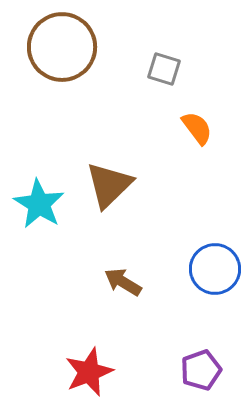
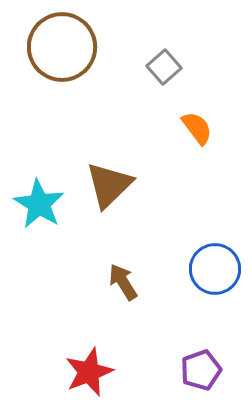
gray square: moved 2 px up; rotated 32 degrees clockwise
brown arrow: rotated 27 degrees clockwise
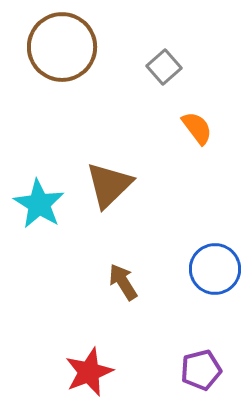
purple pentagon: rotated 6 degrees clockwise
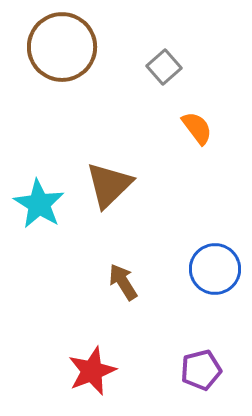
red star: moved 3 px right, 1 px up
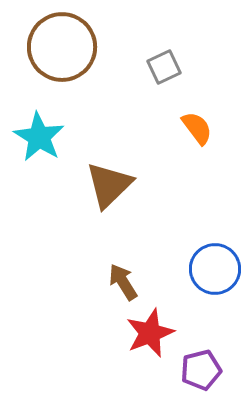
gray square: rotated 16 degrees clockwise
cyan star: moved 67 px up
red star: moved 58 px right, 38 px up
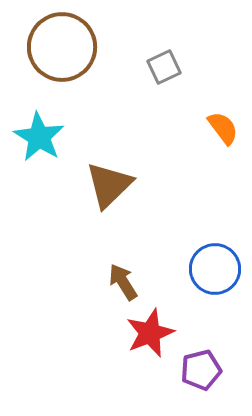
orange semicircle: moved 26 px right
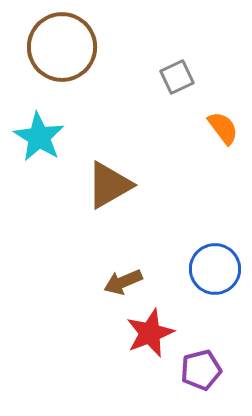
gray square: moved 13 px right, 10 px down
brown triangle: rotated 14 degrees clockwise
brown arrow: rotated 81 degrees counterclockwise
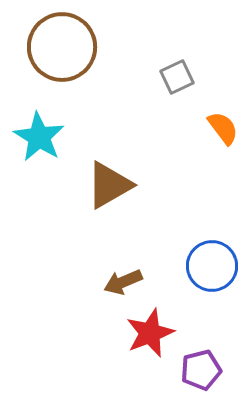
blue circle: moved 3 px left, 3 px up
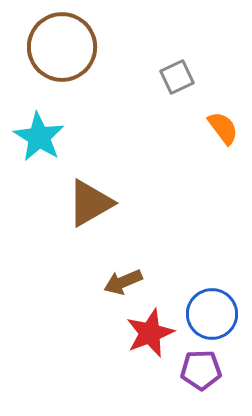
brown triangle: moved 19 px left, 18 px down
blue circle: moved 48 px down
purple pentagon: rotated 12 degrees clockwise
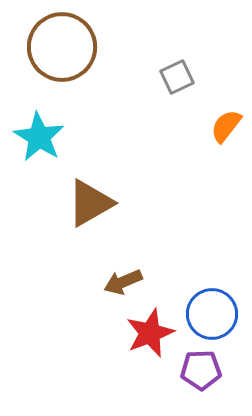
orange semicircle: moved 3 px right, 2 px up; rotated 105 degrees counterclockwise
